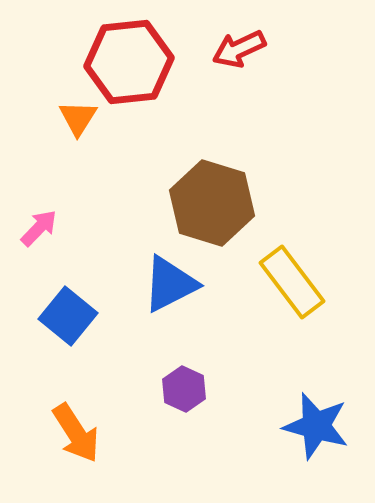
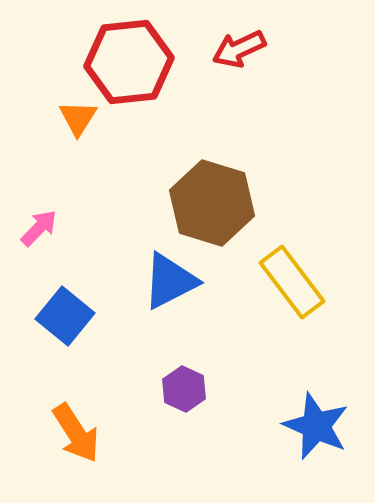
blue triangle: moved 3 px up
blue square: moved 3 px left
blue star: rotated 8 degrees clockwise
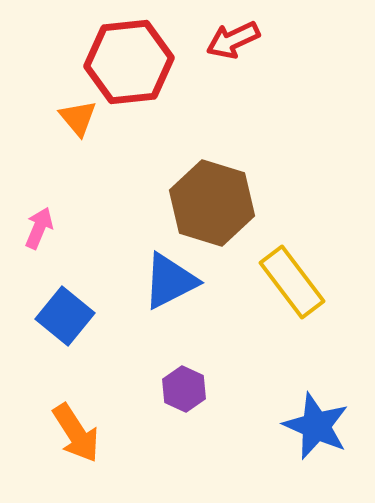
red arrow: moved 6 px left, 9 px up
orange triangle: rotated 12 degrees counterclockwise
pink arrow: rotated 21 degrees counterclockwise
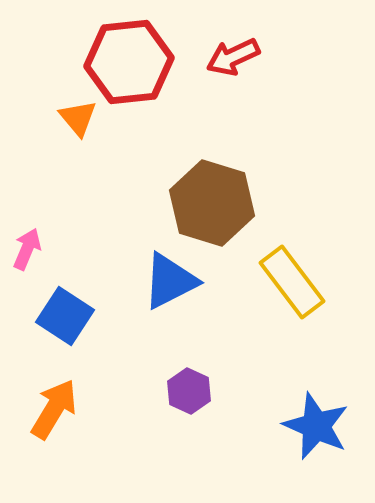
red arrow: moved 17 px down
pink arrow: moved 12 px left, 21 px down
blue square: rotated 6 degrees counterclockwise
purple hexagon: moved 5 px right, 2 px down
orange arrow: moved 22 px left, 24 px up; rotated 116 degrees counterclockwise
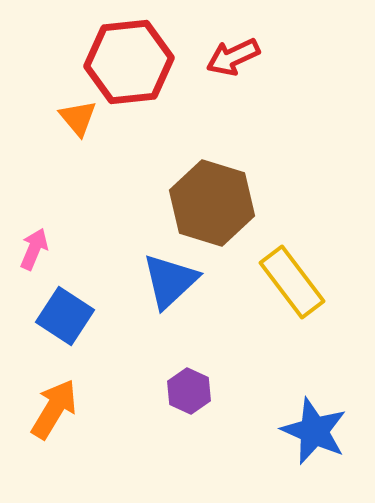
pink arrow: moved 7 px right
blue triangle: rotated 16 degrees counterclockwise
blue star: moved 2 px left, 5 px down
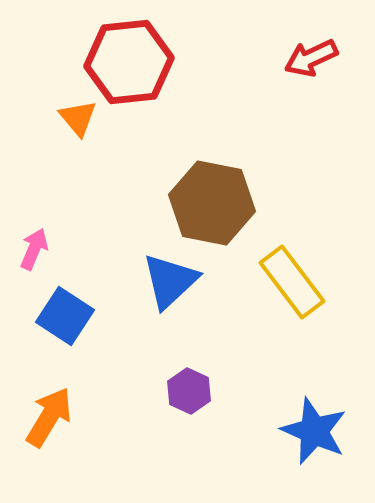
red arrow: moved 78 px right, 1 px down
brown hexagon: rotated 6 degrees counterclockwise
orange arrow: moved 5 px left, 8 px down
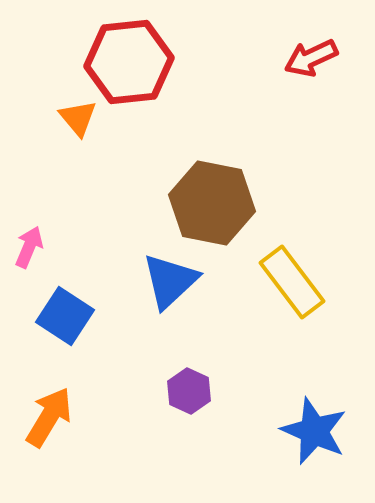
pink arrow: moved 5 px left, 2 px up
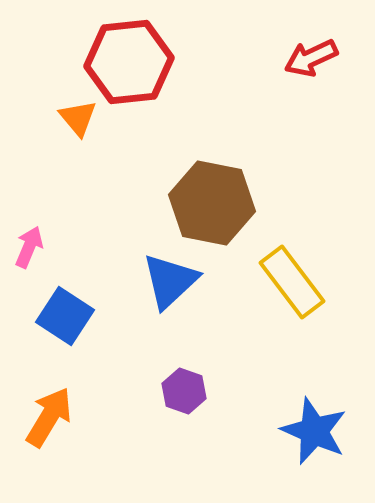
purple hexagon: moved 5 px left; rotated 6 degrees counterclockwise
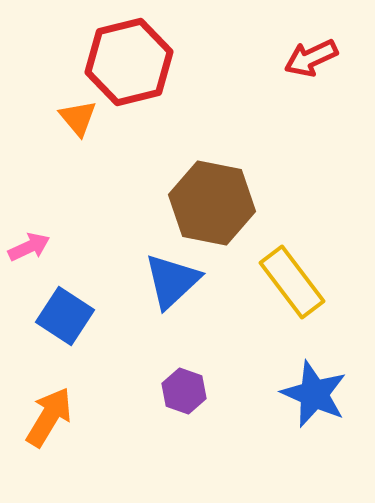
red hexagon: rotated 8 degrees counterclockwise
pink arrow: rotated 42 degrees clockwise
blue triangle: moved 2 px right
blue star: moved 37 px up
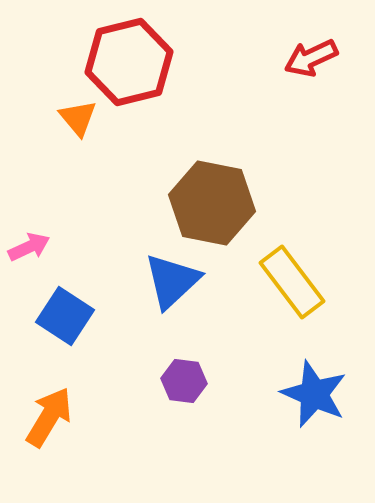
purple hexagon: moved 10 px up; rotated 12 degrees counterclockwise
